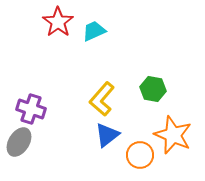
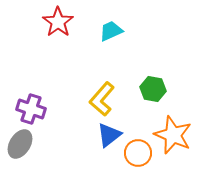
cyan trapezoid: moved 17 px right
blue triangle: moved 2 px right
gray ellipse: moved 1 px right, 2 px down
orange circle: moved 2 px left, 2 px up
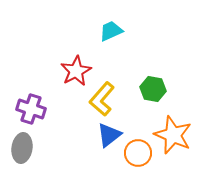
red star: moved 18 px right, 49 px down; rotated 8 degrees clockwise
gray ellipse: moved 2 px right, 4 px down; rotated 24 degrees counterclockwise
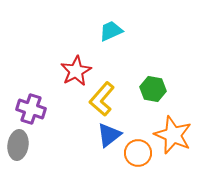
gray ellipse: moved 4 px left, 3 px up
